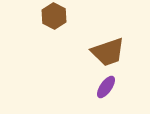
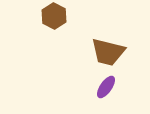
brown trapezoid: rotated 33 degrees clockwise
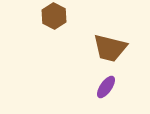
brown trapezoid: moved 2 px right, 4 px up
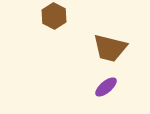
purple ellipse: rotated 15 degrees clockwise
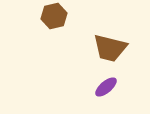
brown hexagon: rotated 20 degrees clockwise
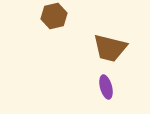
purple ellipse: rotated 65 degrees counterclockwise
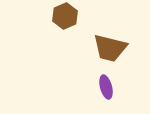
brown hexagon: moved 11 px right; rotated 10 degrees counterclockwise
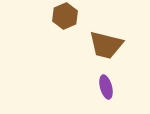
brown trapezoid: moved 4 px left, 3 px up
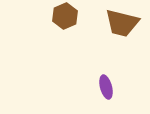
brown trapezoid: moved 16 px right, 22 px up
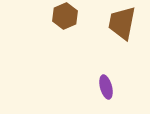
brown trapezoid: rotated 87 degrees clockwise
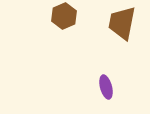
brown hexagon: moved 1 px left
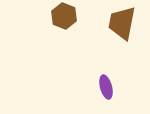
brown hexagon: rotated 15 degrees counterclockwise
